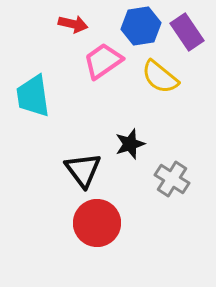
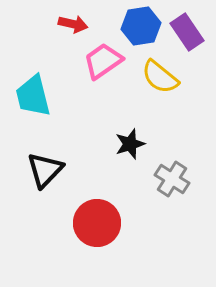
cyan trapezoid: rotated 6 degrees counterclockwise
black triangle: moved 38 px left; rotated 21 degrees clockwise
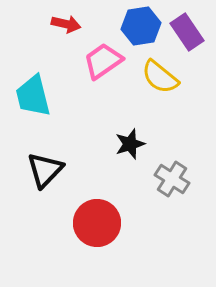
red arrow: moved 7 px left
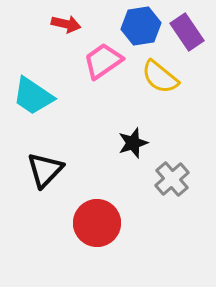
cyan trapezoid: rotated 42 degrees counterclockwise
black star: moved 3 px right, 1 px up
gray cross: rotated 16 degrees clockwise
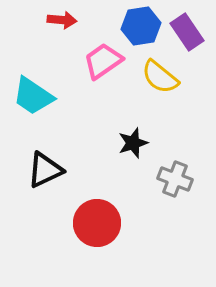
red arrow: moved 4 px left, 4 px up; rotated 8 degrees counterclockwise
black triangle: rotated 21 degrees clockwise
gray cross: moved 3 px right; rotated 28 degrees counterclockwise
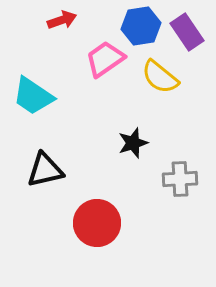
red arrow: rotated 24 degrees counterclockwise
pink trapezoid: moved 2 px right, 2 px up
black triangle: rotated 12 degrees clockwise
gray cross: moved 5 px right; rotated 24 degrees counterclockwise
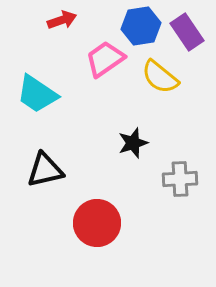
cyan trapezoid: moved 4 px right, 2 px up
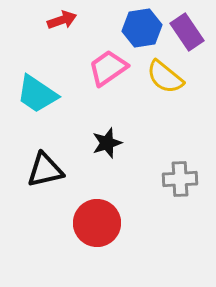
blue hexagon: moved 1 px right, 2 px down
pink trapezoid: moved 3 px right, 9 px down
yellow semicircle: moved 5 px right
black star: moved 26 px left
